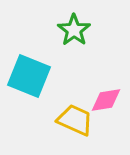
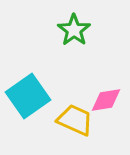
cyan square: moved 1 px left, 20 px down; rotated 33 degrees clockwise
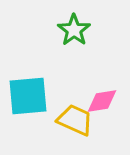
cyan square: rotated 30 degrees clockwise
pink diamond: moved 4 px left, 1 px down
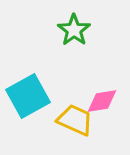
cyan square: rotated 24 degrees counterclockwise
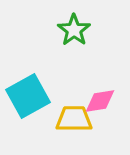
pink diamond: moved 2 px left
yellow trapezoid: moved 1 px left, 1 px up; rotated 24 degrees counterclockwise
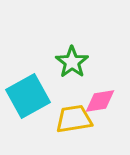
green star: moved 2 px left, 32 px down
yellow trapezoid: rotated 9 degrees counterclockwise
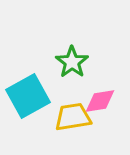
yellow trapezoid: moved 1 px left, 2 px up
